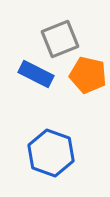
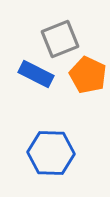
orange pentagon: rotated 12 degrees clockwise
blue hexagon: rotated 18 degrees counterclockwise
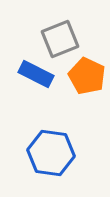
orange pentagon: moved 1 px left, 1 px down
blue hexagon: rotated 6 degrees clockwise
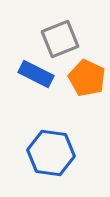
orange pentagon: moved 2 px down
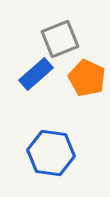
blue rectangle: rotated 68 degrees counterclockwise
